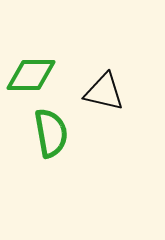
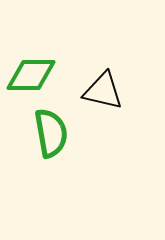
black triangle: moved 1 px left, 1 px up
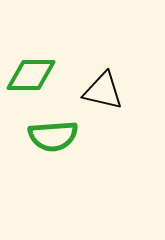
green semicircle: moved 2 px right, 3 px down; rotated 96 degrees clockwise
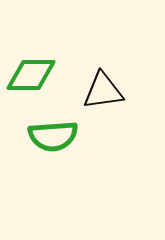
black triangle: rotated 21 degrees counterclockwise
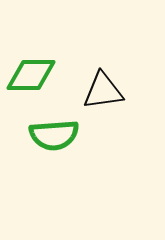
green semicircle: moved 1 px right, 1 px up
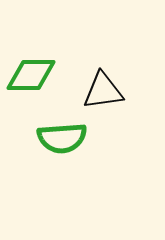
green semicircle: moved 8 px right, 3 px down
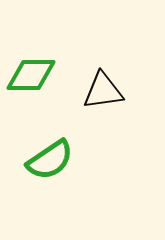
green semicircle: moved 12 px left, 22 px down; rotated 30 degrees counterclockwise
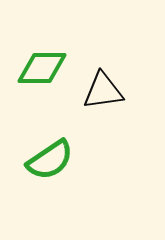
green diamond: moved 11 px right, 7 px up
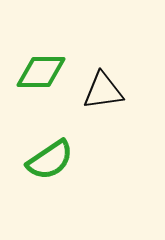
green diamond: moved 1 px left, 4 px down
